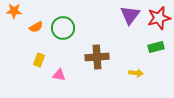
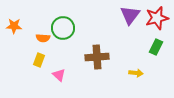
orange star: moved 15 px down
red star: moved 2 px left
orange semicircle: moved 7 px right, 11 px down; rotated 32 degrees clockwise
green rectangle: rotated 49 degrees counterclockwise
pink triangle: rotated 32 degrees clockwise
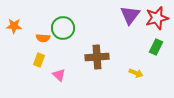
yellow arrow: rotated 16 degrees clockwise
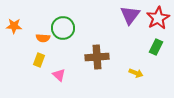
red star: moved 1 px right; rotated 15 degrees counterclockwise
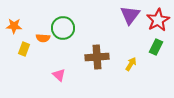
red star: moved 2 px down
yellow rectangle: moved 15 px left, 11 px up
yellow arrow: moved 5 px left, 9 px up; rotated 80 degrees counterclockwise
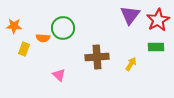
green rectangle: rotated 63 degrees clockwise
